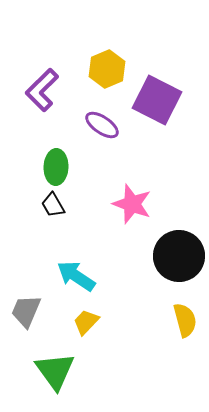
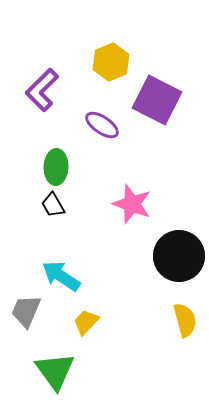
yellow hexagon: moved 4 px right, 7 px up
cyan arrow: moved 15 px left
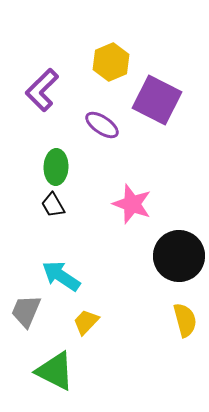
green triangle: rotated 27 degrees counterclockwise
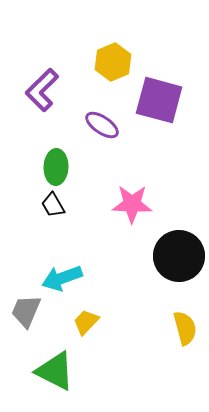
yellow hexagon: moved 2 px right
purple square: moved 2 px right; rotated 12 degrees counterclockwise
pink star: rotated 18 degrees counterclockwise
cyan arrow: moved 1 px right, 2 px down; rotated 54 degrees counterclockwise
yellow semicircle: moved 8 px down
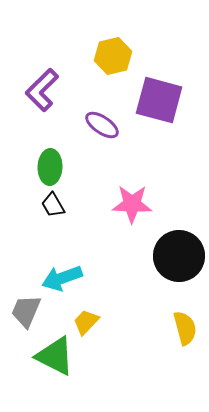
yellow hexagon: moved 6 px up; rotated 9 degrees clockwise
green ellipse: moved 6 px left
green triangle: moved 15 px up
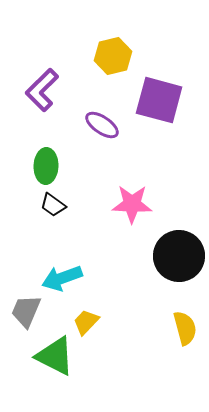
green ellipse: moved 4 px left, 1 px up
black trapezoid: rotated 24 degrees counterclockwise
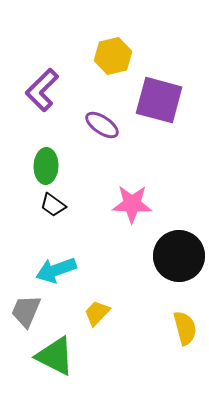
cyan arrow: moved 6 px left, 8 px up
yellow trapezoid: moved 11 px right, 9 px up
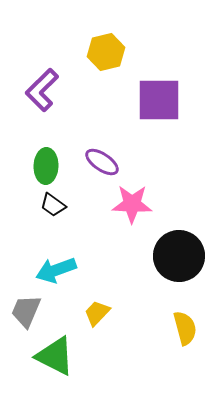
yellow hexagon: moved 7 px left, 4 px up
purple square: rotated 15 degrees counterclockwise
purple ellipse: moved 37 px down
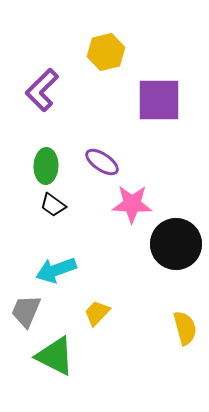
black circle: moved 3 px left, 12 px up
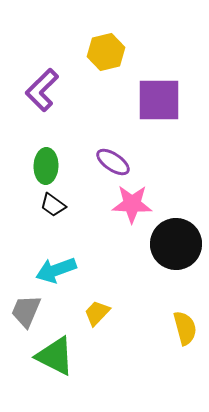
purple ellipse: moved 11 px right
